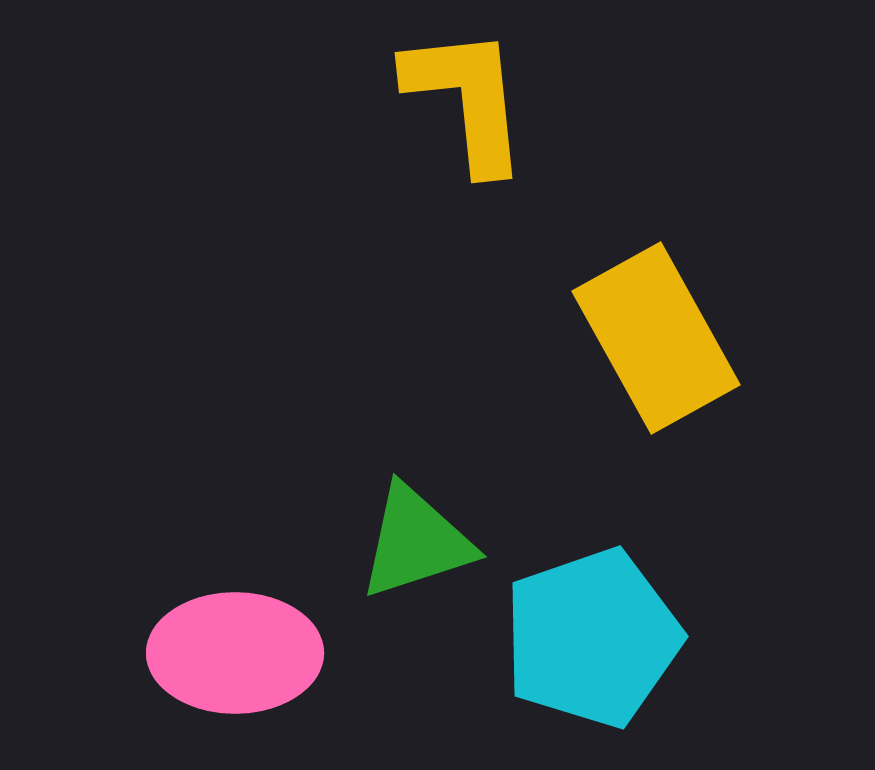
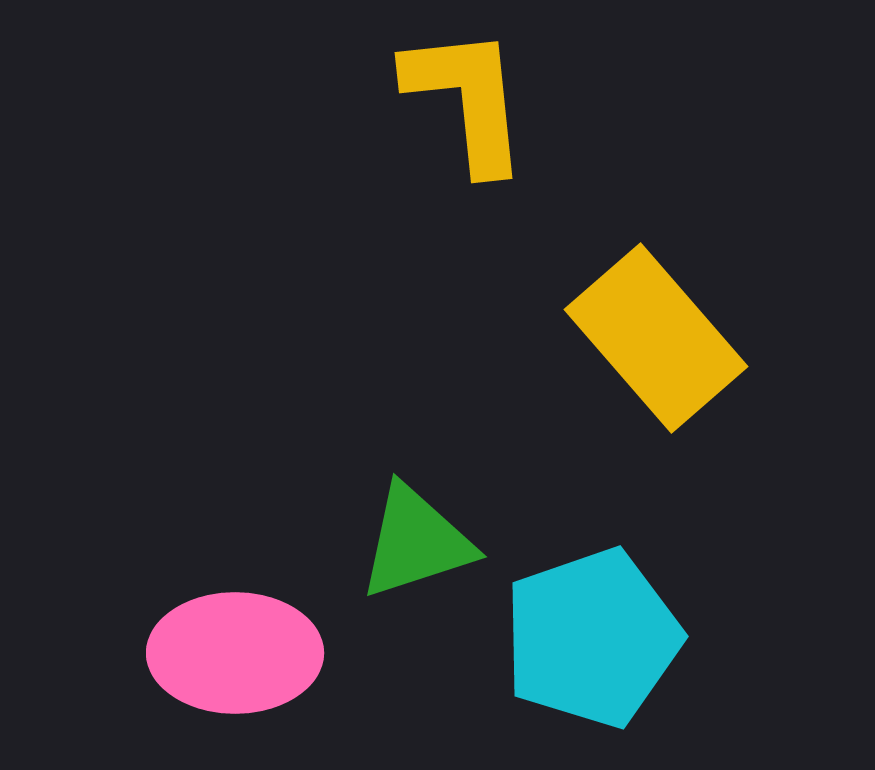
yellow rectangle: rotated 12 degrees counterclockwise
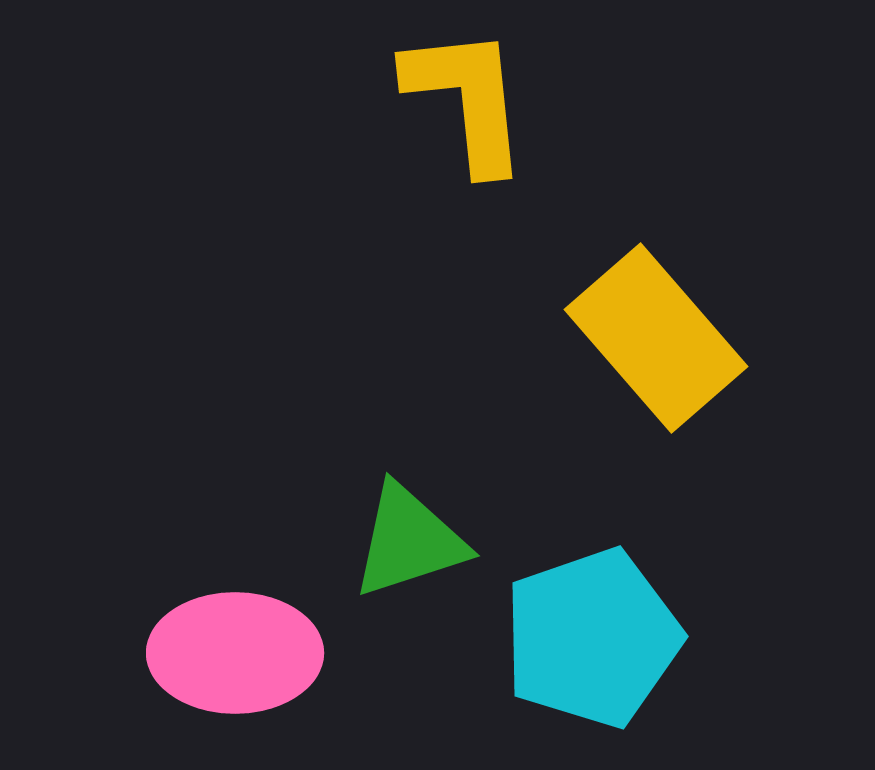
green triangle: moved 7 px left, 1 px up
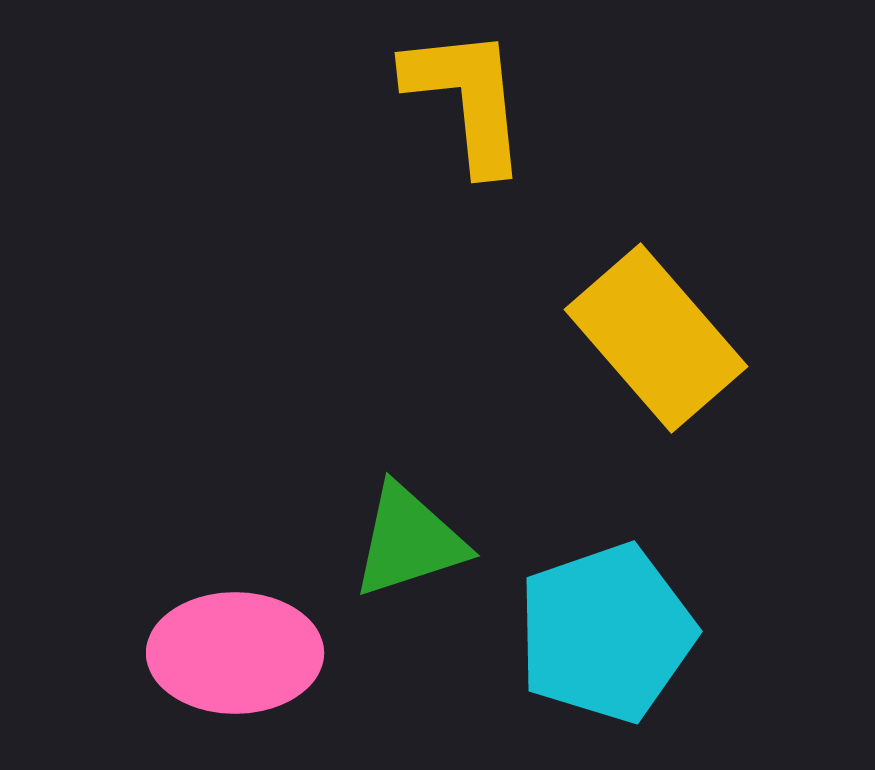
cyan pentagon: moved 14 px right, 5 px up
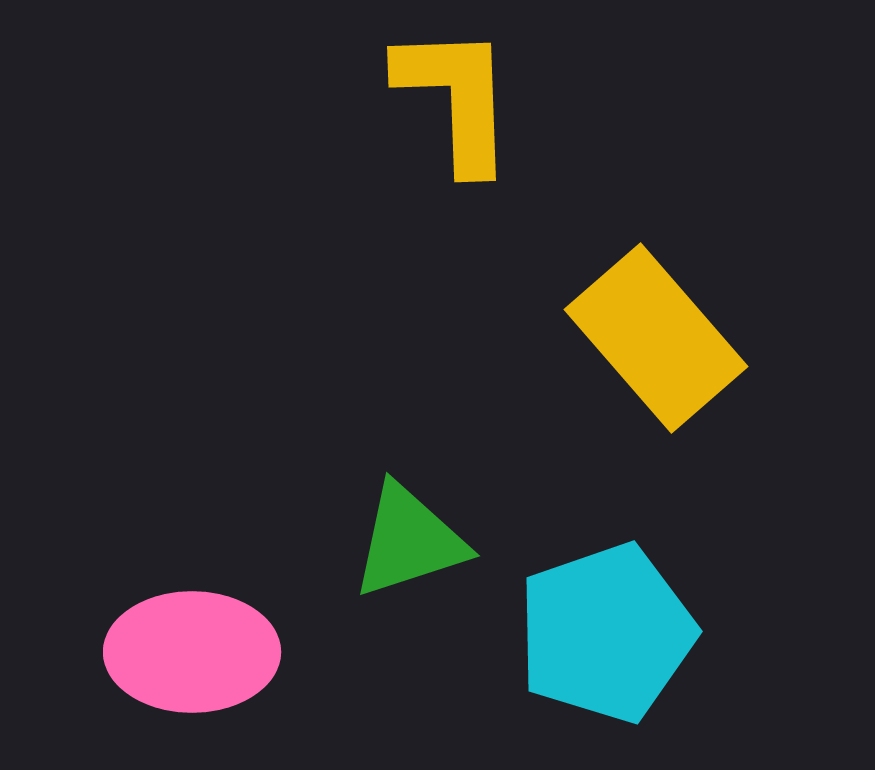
yellow L-shape: moved 11 px left, 1 px up; rotated 4 degrees clockwise
pink ellipse: moved 43 px left, 1 px up
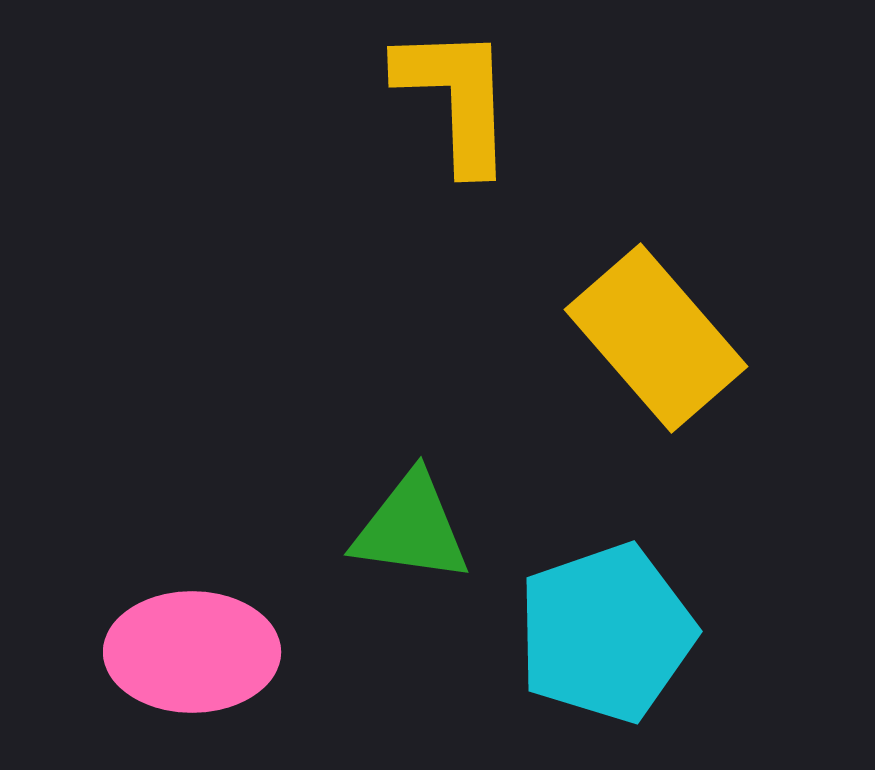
green triangle: moved 2 px right, 13 px up; rotated 26 degrees clockwise
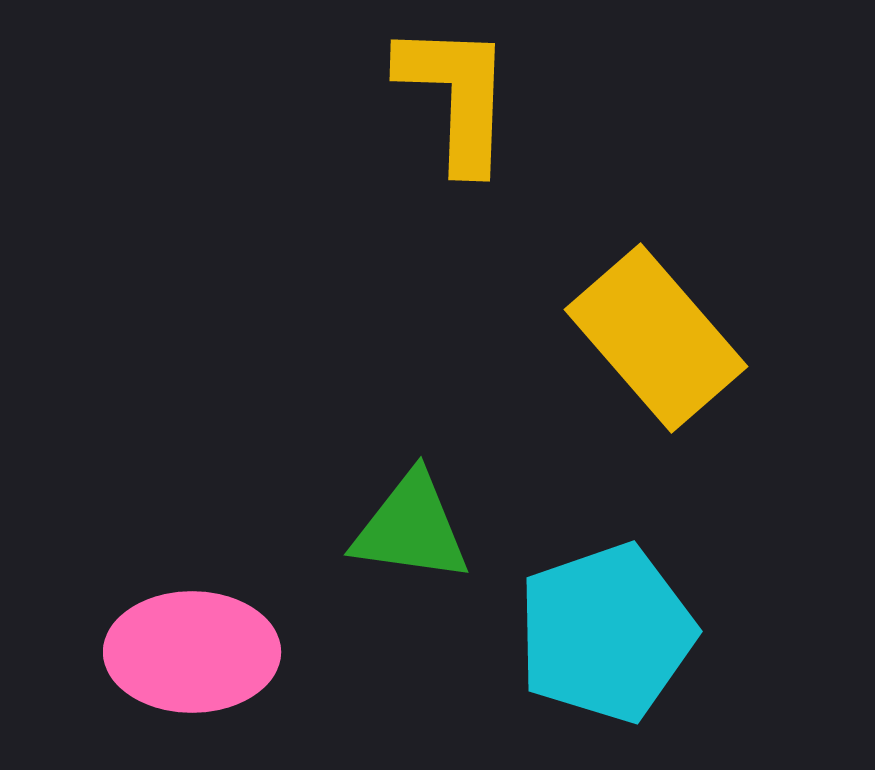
yellow L-shape: moved 2 px up; rotated 4 degrees clockwise
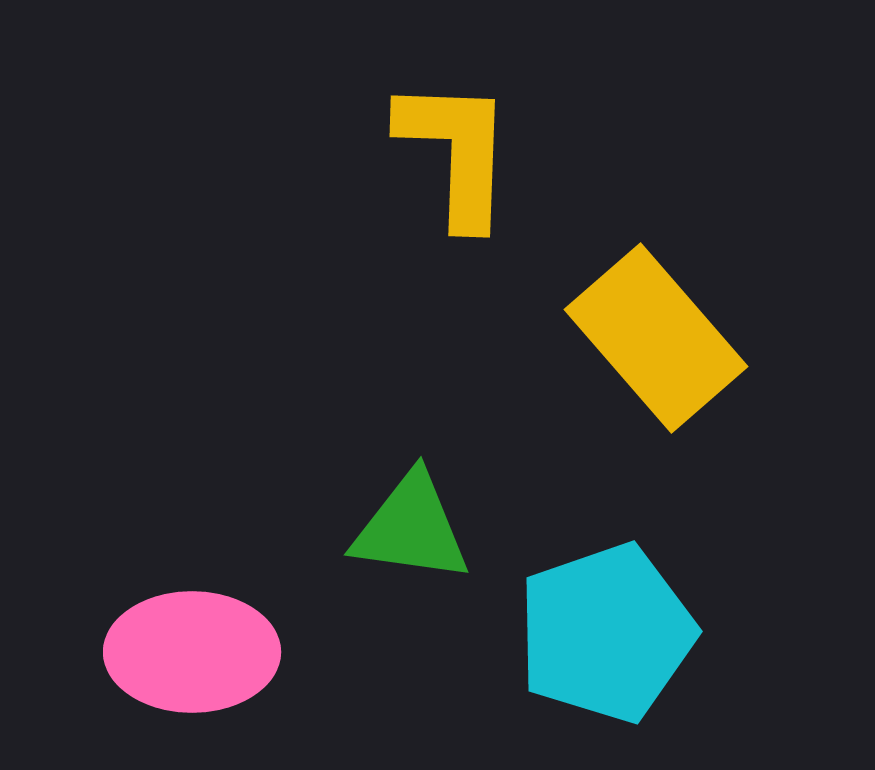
yellow L-shape: moved 56 px down
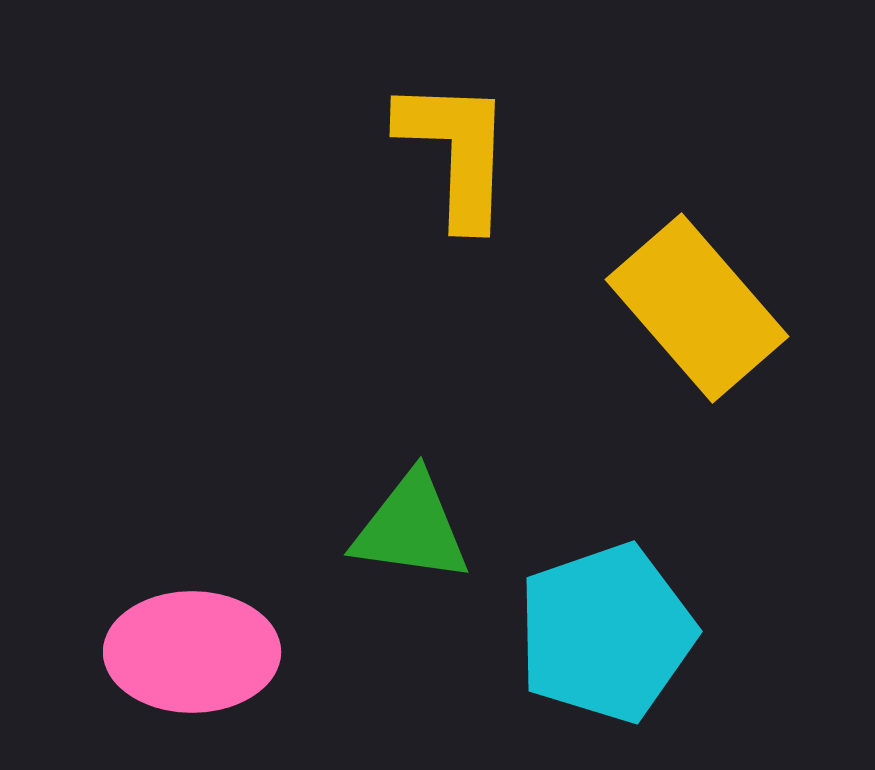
yellow rectangle: moved 41 px right, 30 px up
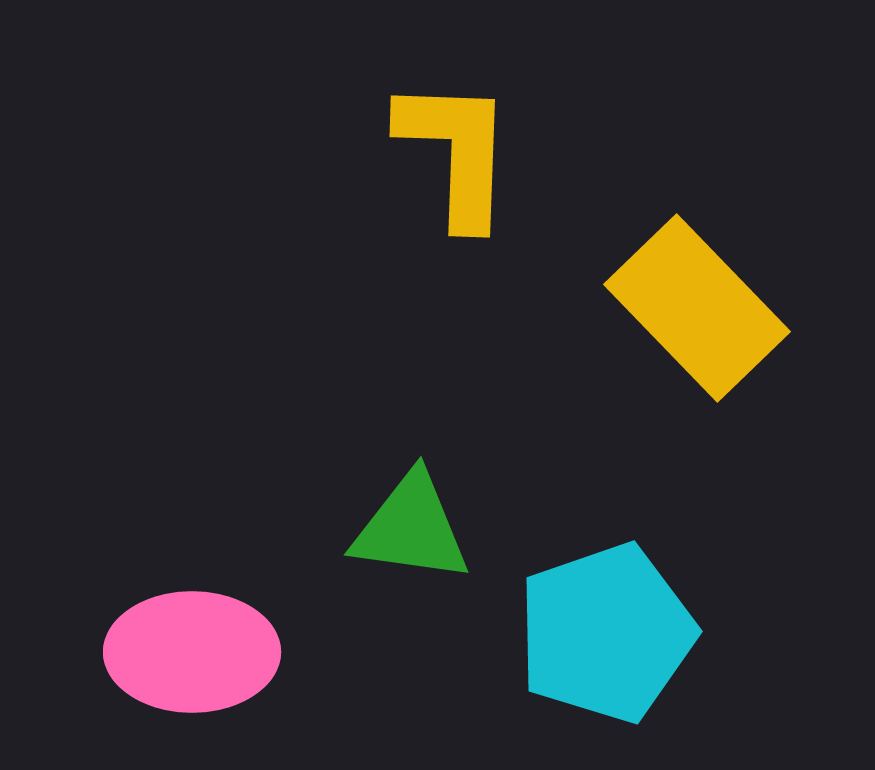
yellow rectangle: rotated 3 degrees counterclockwise
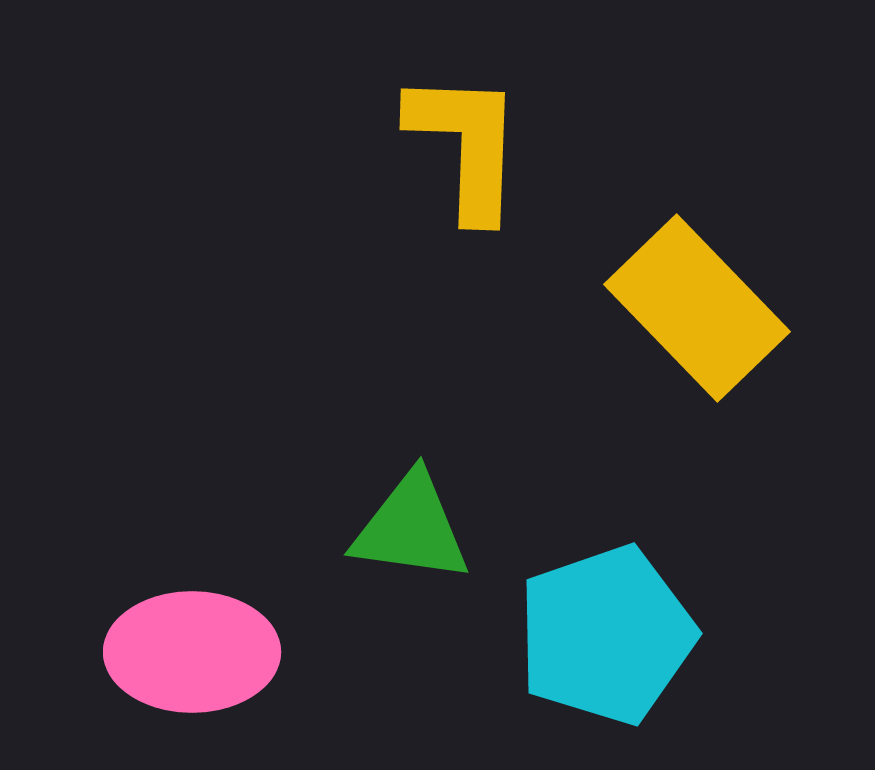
yellow L-shape: moved 10 px right, 7 px up
cyan pentagon: moved 2 px down
